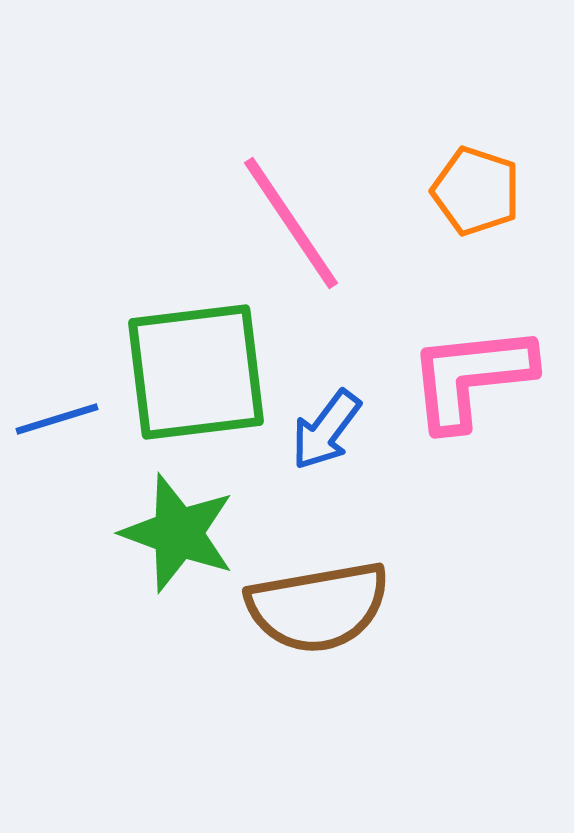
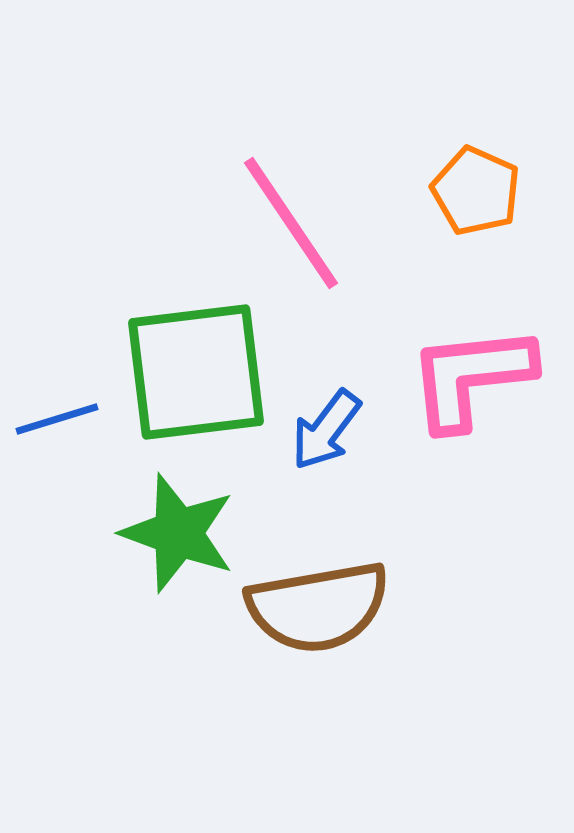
orange pentagon: rotated 6 degrees clockwise
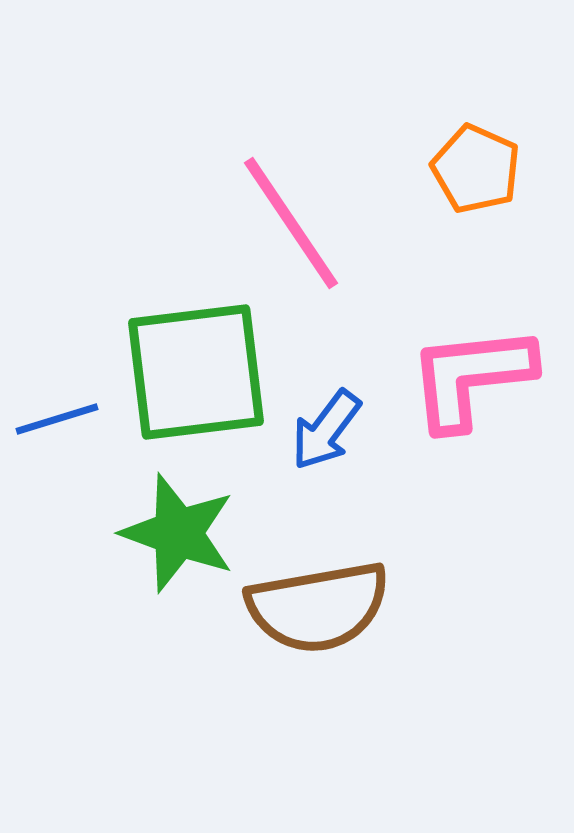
orange pentagon: moved 22 px up
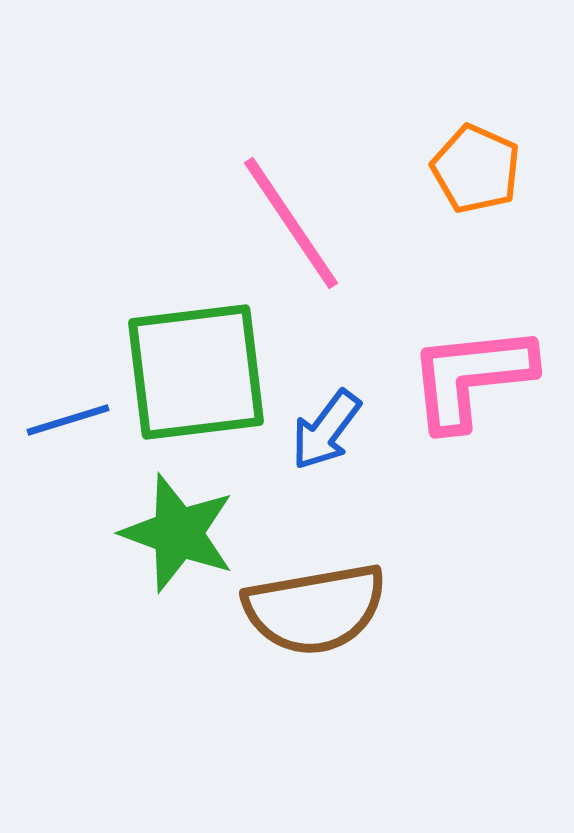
blue line: moved 11 px right, 1 px down
brown semicircle: moved 3 px left, 2 px down
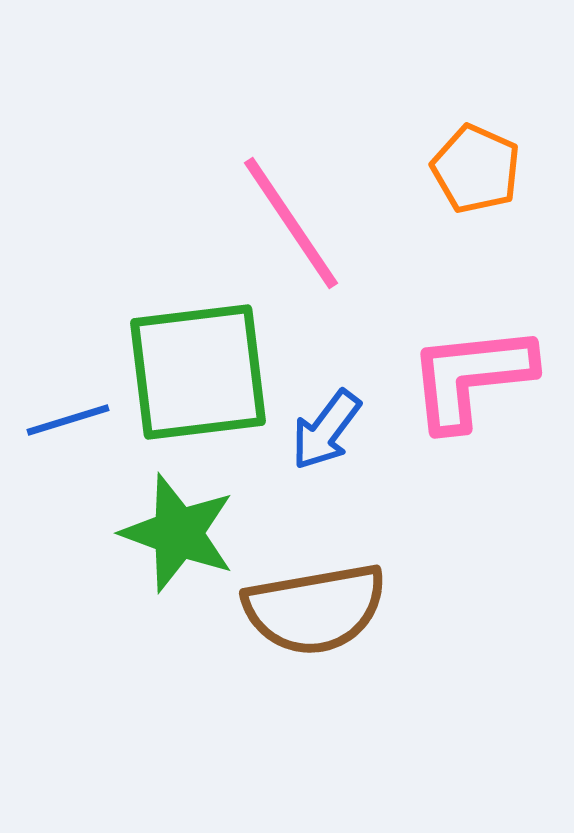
green square: moved 2 px right
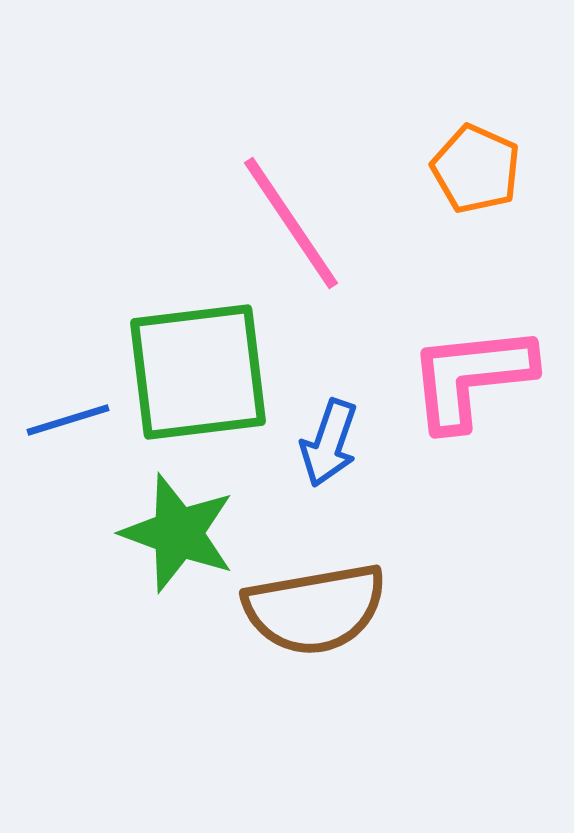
blue arrow: moved 3 px right, 13 px down; rotated 18 degrees counterclockwise
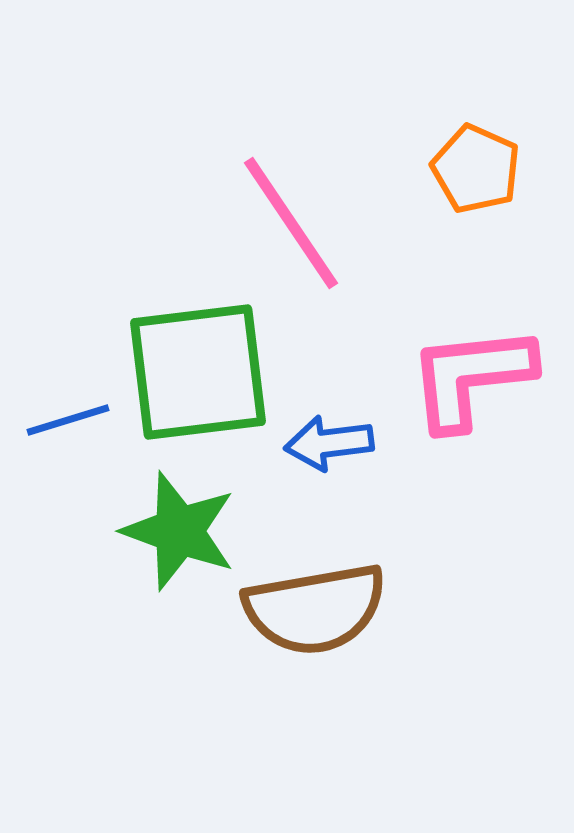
blue arrow: rotated 64 degrees clockwise
green star: moved 1 px right, 2 px up
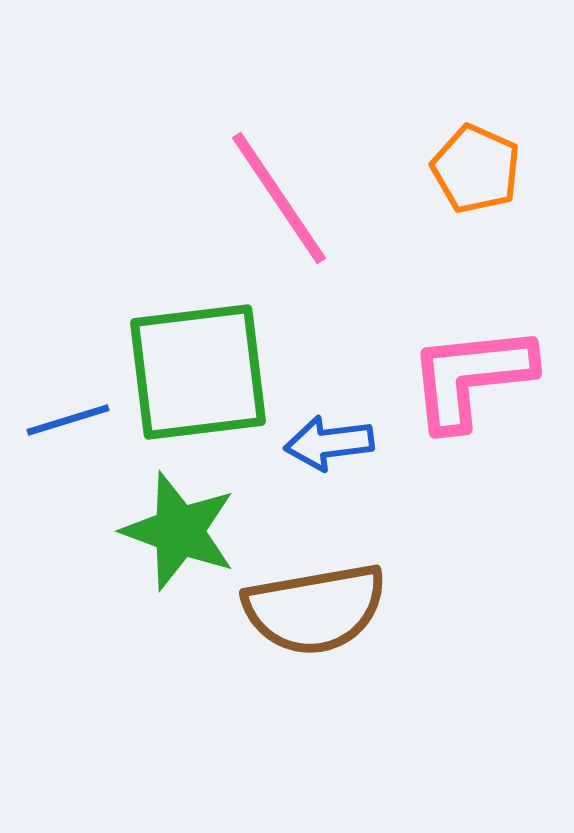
pink line: moved 12 px left, 25 px up
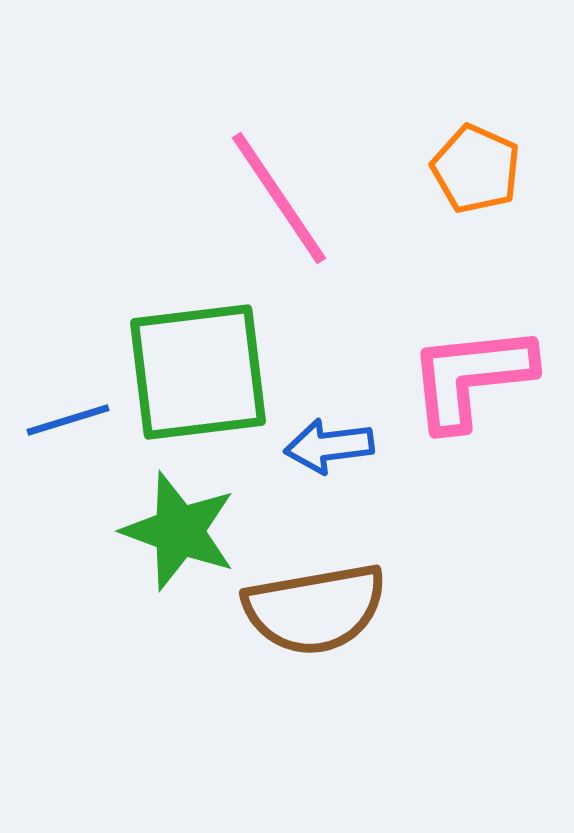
blue arrow: moved 3 px down
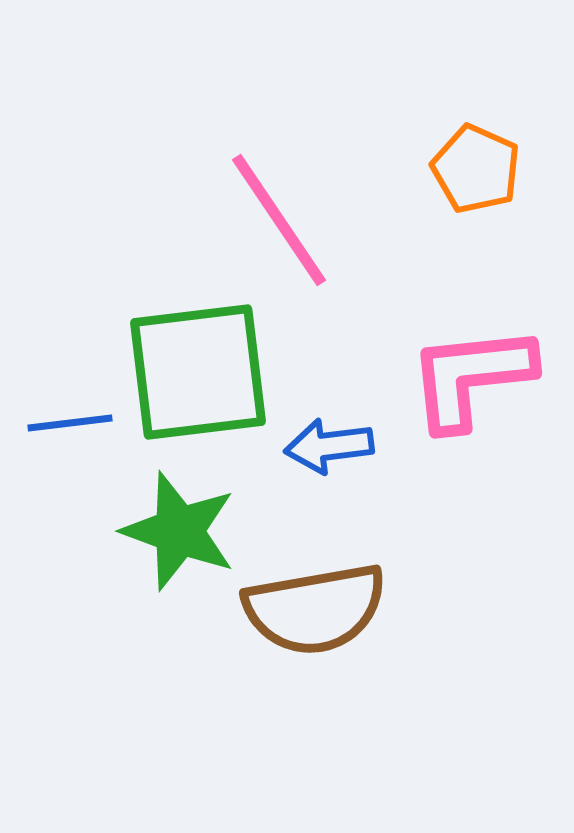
pink line: moved 22 px down
blue line: moved 2 px right, 3 px down; rotated 10 degrees clockwise
